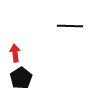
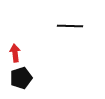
black pentagon: rotated 15 degrees clockwise
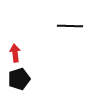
black pentagon: moved 2 px left, 1 px down
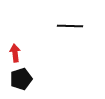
black pentagon: moved 2 px right
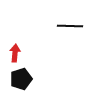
red arrow: rotated 12 degrees clockwise
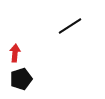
black line: rotated 35 degrees counterclockwise
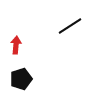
red arrow: moved 1 px right, 8 px up
